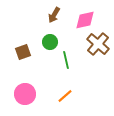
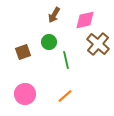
green circle: moved 1 px left
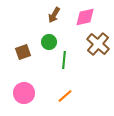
pink diamond: moved 3 px up
green line: moved 2 px left; rotated 18 degrees clockwise
pink circle: moved 1 px left, 1 px up
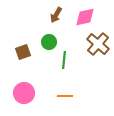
brown arrow: moved 2 px right
orange line: rotated 42 degrees clockwise
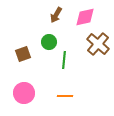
brown square: moved 2 px down
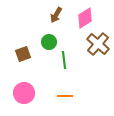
pink diamond: moved 1 px down; rotated 20 degrees counterclockwise
green line: rotated 12 degrees counterclockwise
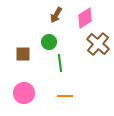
brown square: rotated 21 degrees clockwise
green line: moved 4 px left, 3 px down
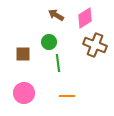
brown arrow: rotated 91 degrees clockwise
brown cross: moved 3 px left, 1 px down; rotated 20 degrees counterclockwise
green line: moved 2 px left
orange line: moved 2 px right
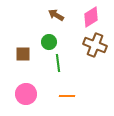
pink diamond: moved 6 px right, 1 px up
pink circle: moved 2 px right, 1 px down
